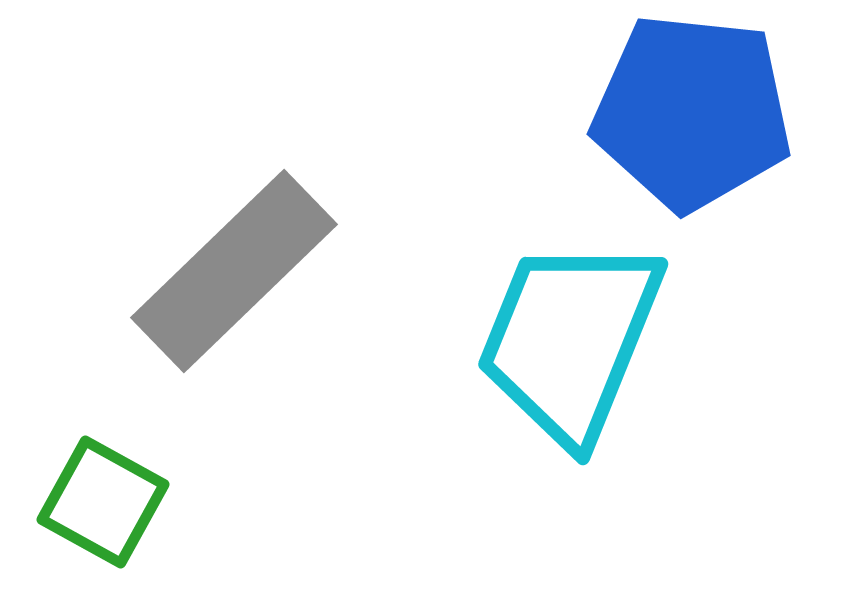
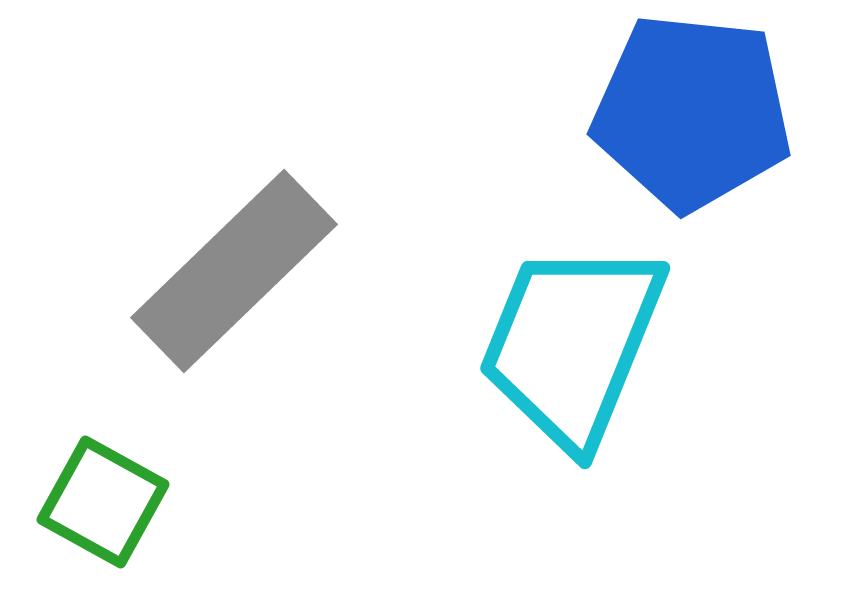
cyan trapezoid: moved 2 px right, 4 px down
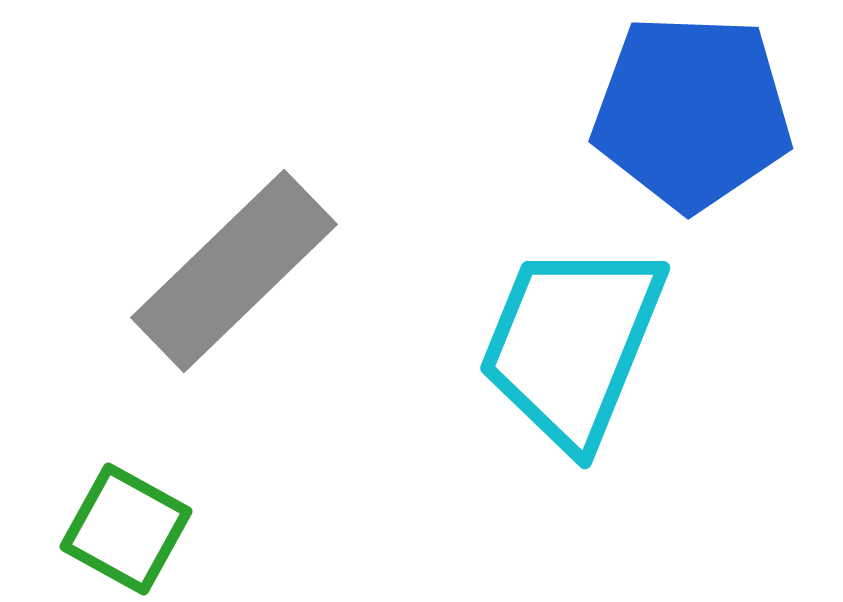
blue pentagon: rotated 4 degrees counterclockwise
green square: moved 23 px right, 27 px down
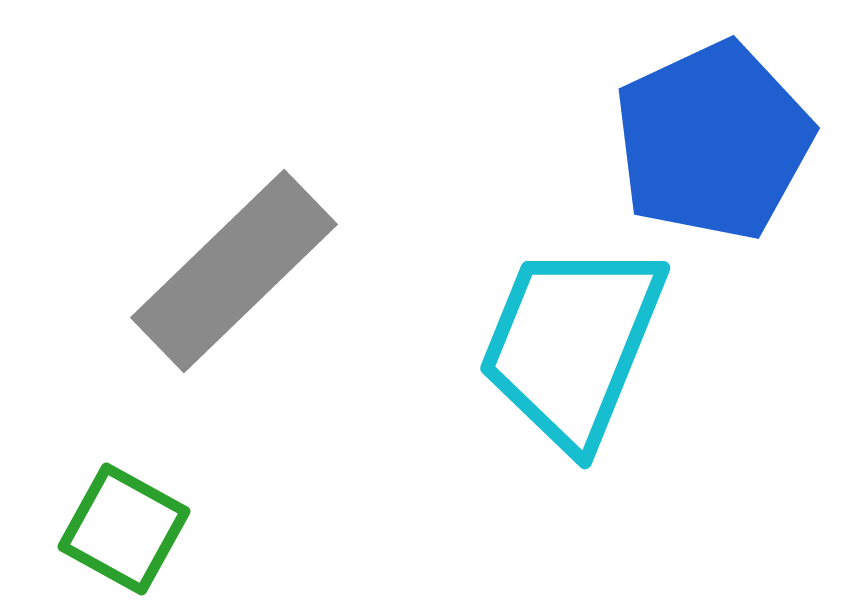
blue pentagon: moved 21 px right, 29 px down; rotated 27 degrees counterclockwise
green square: moved 2 px left
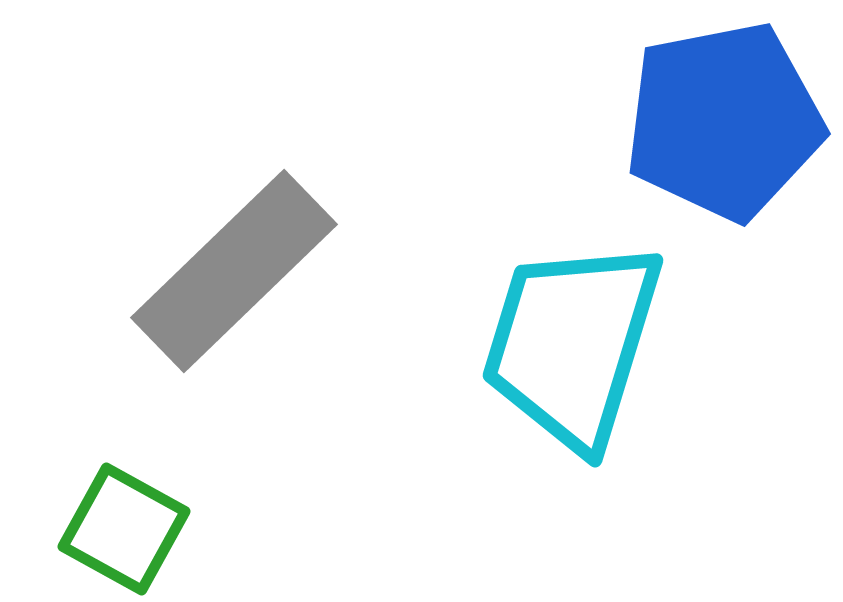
blue pentagon: moved 11 px right, 20 px up; rotated 14 degrees clockwise
cyan trapezoid: rotated 5 degrees counterclockwise
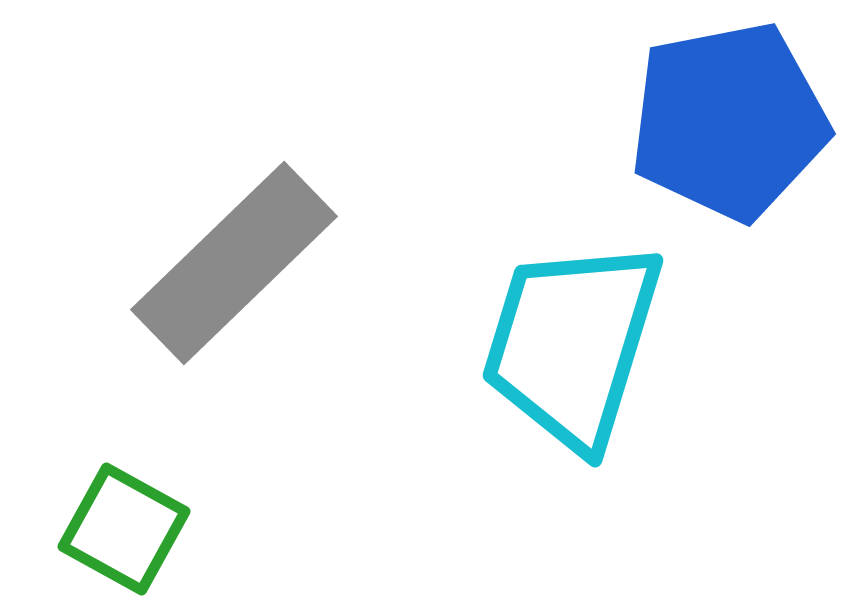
blue pentagon: moved 5 px right
gray rectangle: moved 8 px up
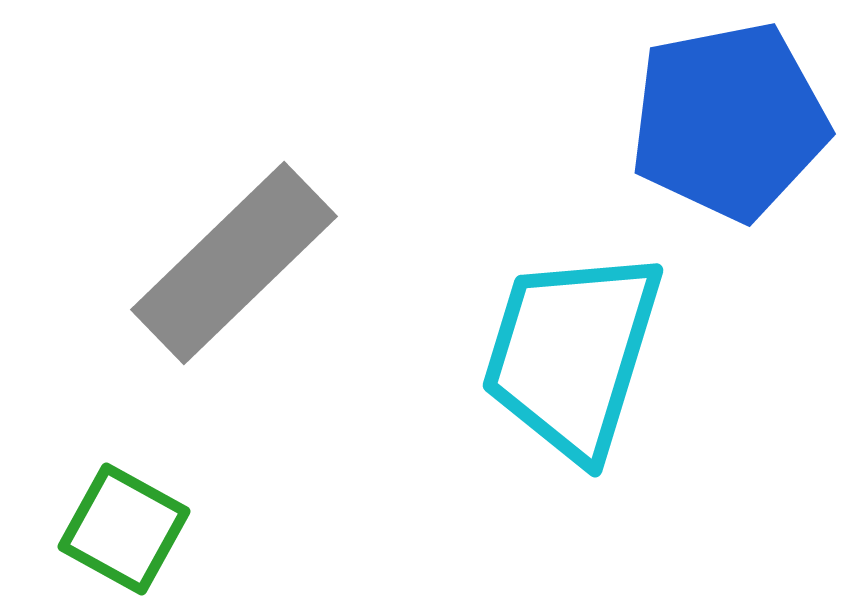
cyan trapezoid: moved 10 px down
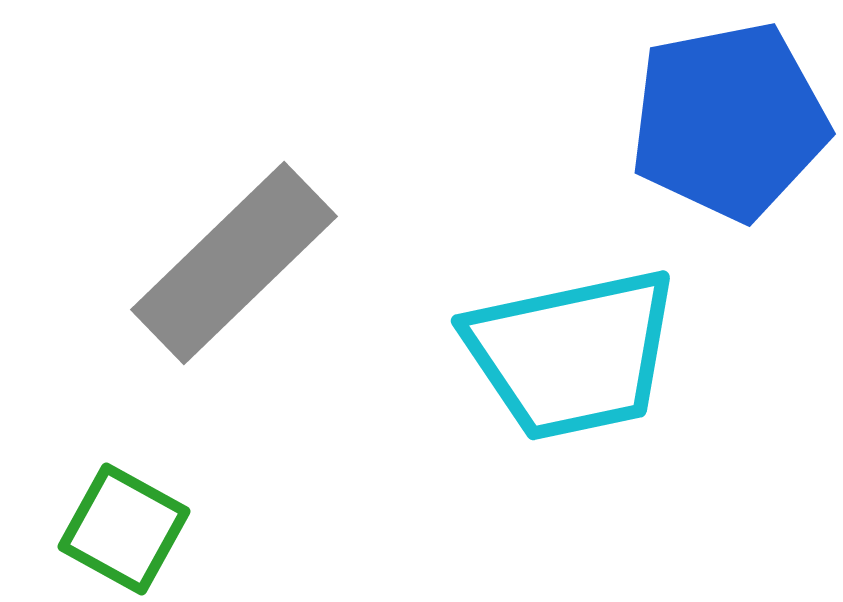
cyan trapezoid: rotated 119 degrees counterclockwise
